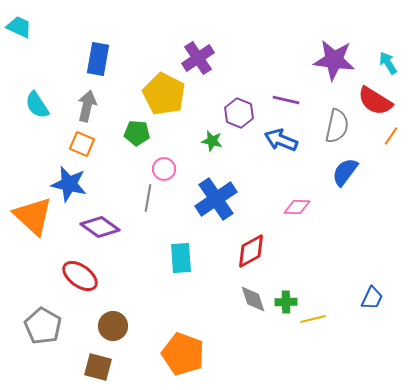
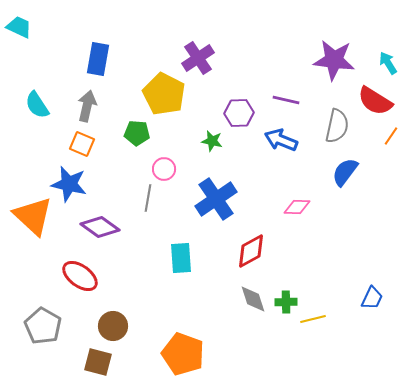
purple hexagon: rotated 24 degrees counterclockwise
brown square: moved 5 px up
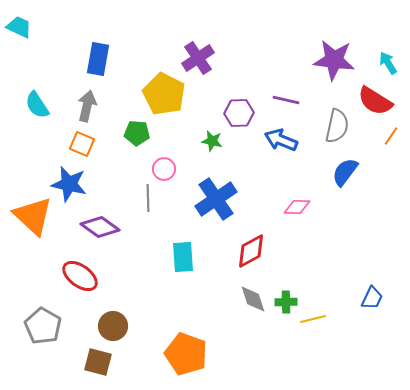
gray line: rotated 12 degrees counterclockwise
cyan rectangle: moved 2 px right, 1 px up
orange pentagon: moved 3 px right
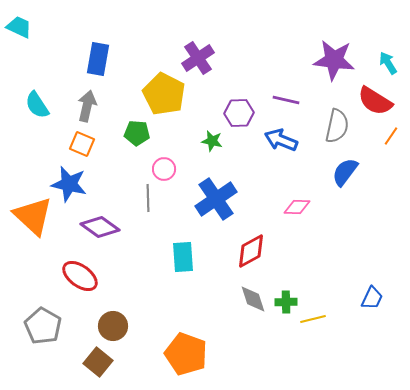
brown square: rotated 24 degrees clockwise
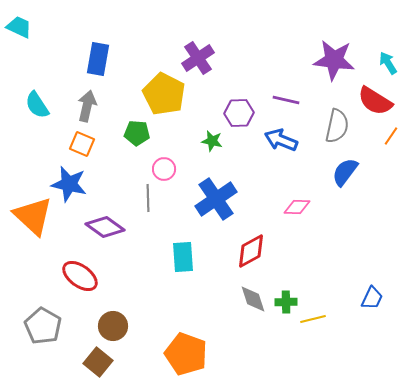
purple diamond: moved 5 px right
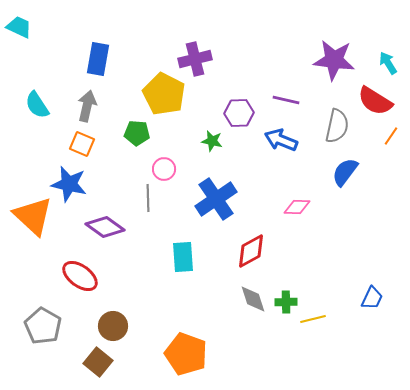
purple cross: moved 3 px left, 1 px down; rotated 20 degrees clockwise
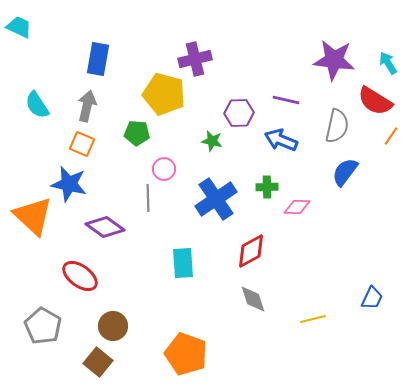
yellow pentagon: rotated 12 degrees counterclockwise
cyan rectangle: moved 6 px down
green cross: moved 19 px left, 115 px up
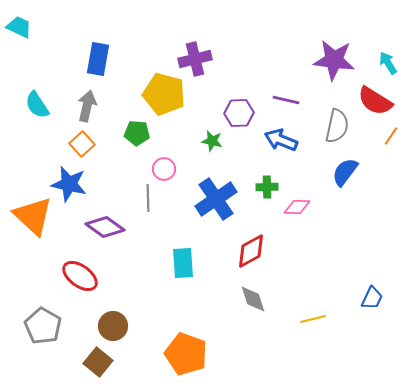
orange square: rotated 25 degrees clockwise
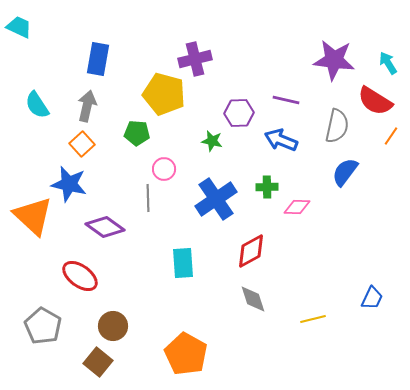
orange pentagon: rotated 9 degrees clockwise
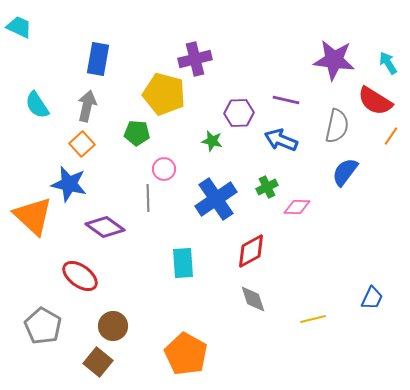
green cross: rotated 25 degrees counterclockwise
